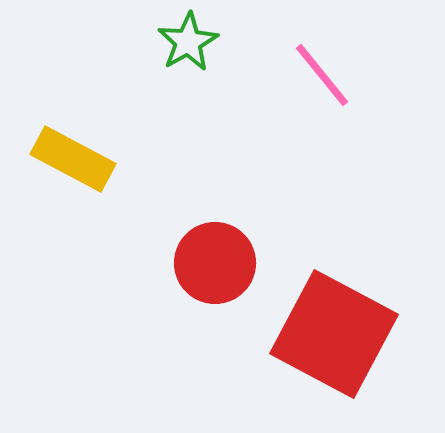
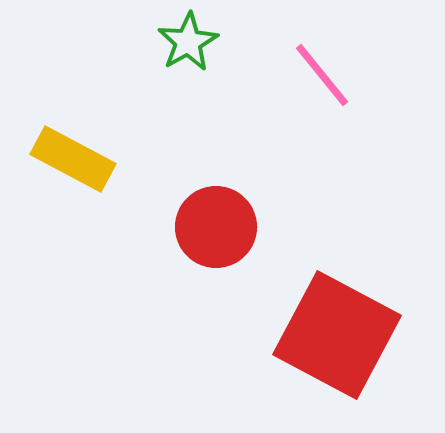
red circle: moved 1 px right, 36 px up
red square: moved 3 px right, 1 px down
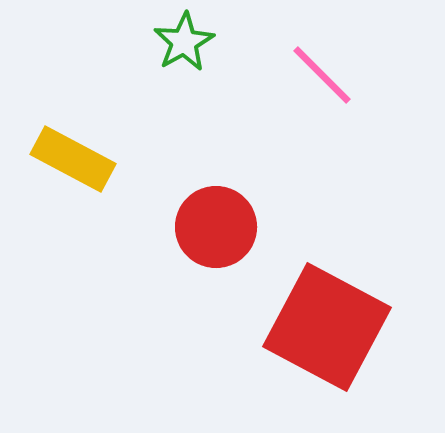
green star: moved 4 px left
pink line: rotated 6 degrees counterclockwise
red square: moved 10 px left, 8 px up
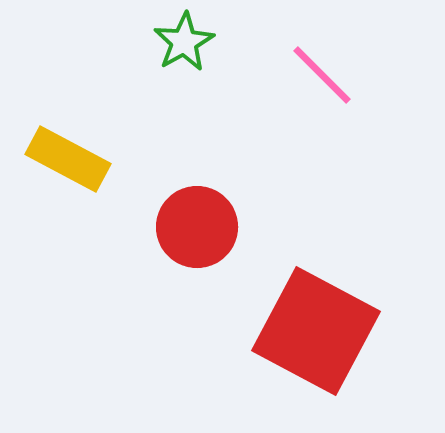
yellow rectangle: moved 5 px left
red circle: moved 19 px left
red square: moved 11 px left, 4 px down
